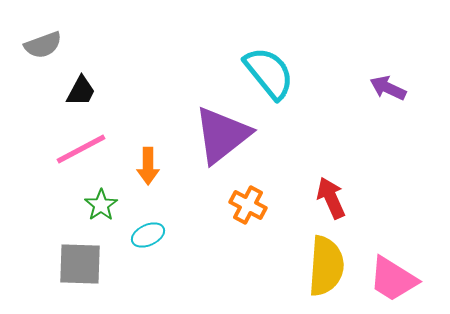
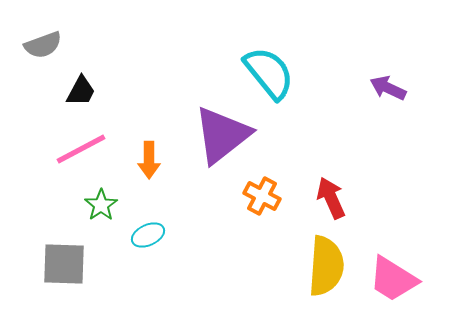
orange arrow: moved 1 px right, 6 px up
orange cross: moved 14 px right, 9 px up
gray square: moved 16 px left
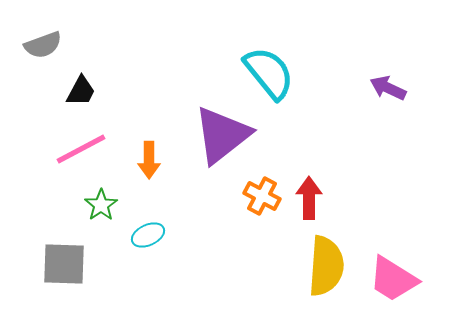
red arrow: moved 22 px left; rotated 24 degrees clockwise
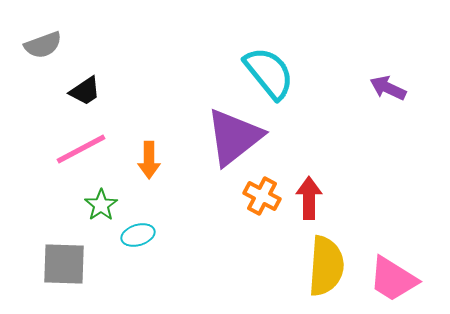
black trapezoid: moved 4 px right; rotated 28 degrees clockwise
purple triangle: moved 12 px right, 2 px down
cyan ellipse: moved 10 px left; rotated 8 degrees clockwise
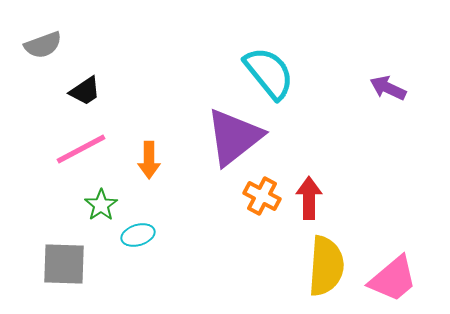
pink trapezoid: rotated 72 degrees counterclockwise
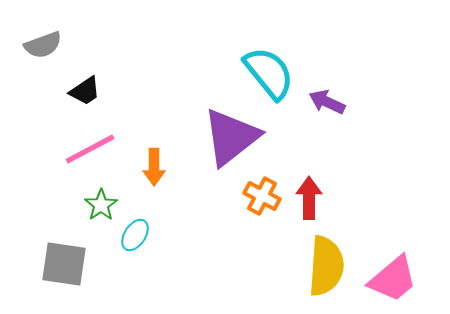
purple arrow: moved 61 px left, 14 px down
purple triangle: moved 3 px left
pink line: moved 9 px right
orange arrow: moved 5 px right, 7 px down
cyan ellipse: moved 3 px left; rotated 40 degrees counterclockwise
gray square: rotated 6 degrees clockwise
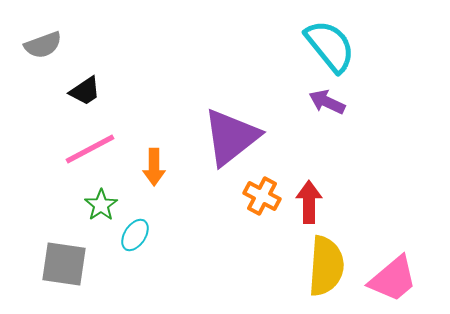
cyan semicircle: moved 61 px right, 27 px up
red arrow: moved 4 px down
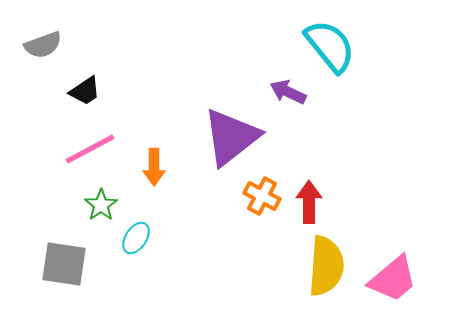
purple arrow: moved 39 px left, 10 px up
cyan ellipse: moved 1 px right, 3 px down
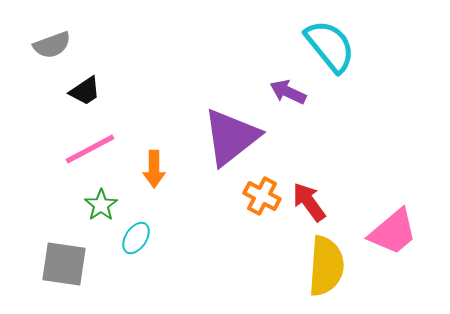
gray semicircle: moved 9 px right
orange arrow: moved 2 px down
red arrow: rotated 36 degrees counterclockwise
pink trapezoid: moved 47 px up
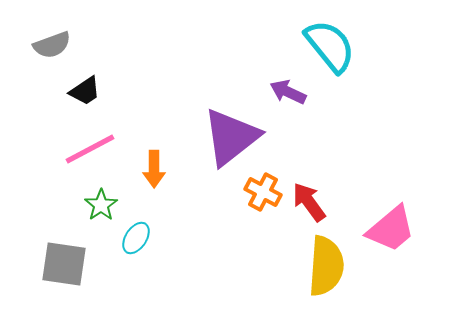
orange cross: moved 1 px right, 4 px up
pink trapezoid: moved 2 px left, 3 px up
